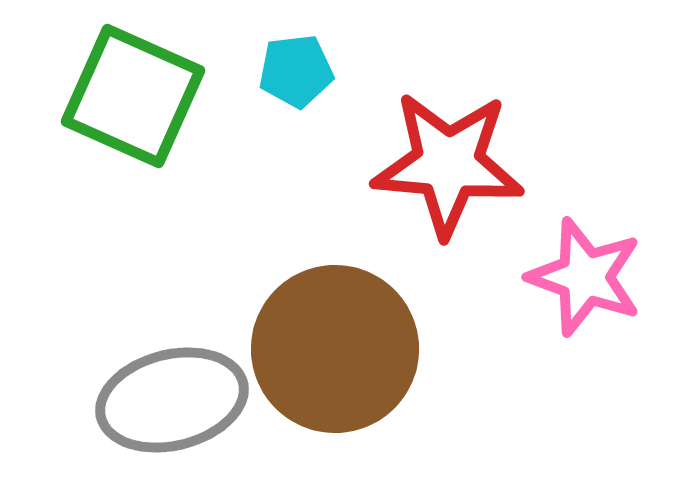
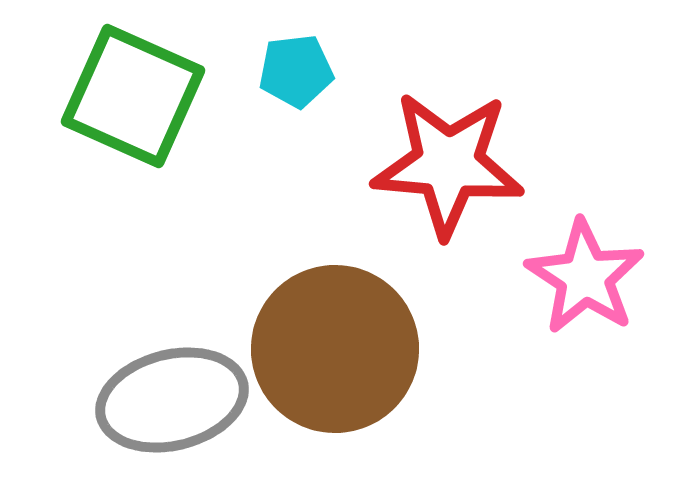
pink star: rotated 13 degrees clockwise
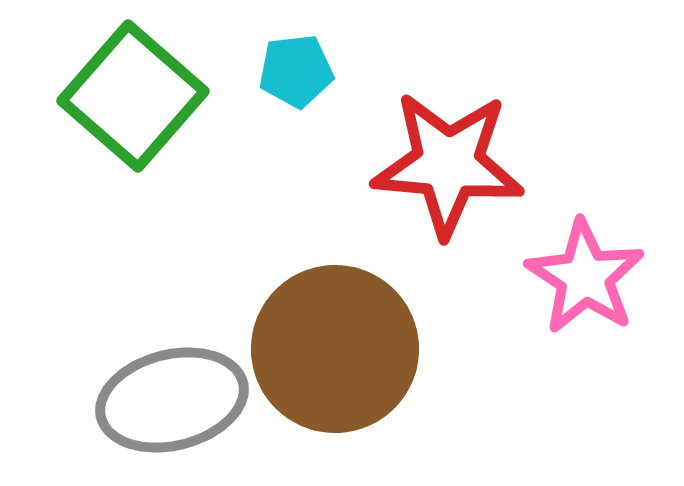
green square: rotated 17 degrees clockwise
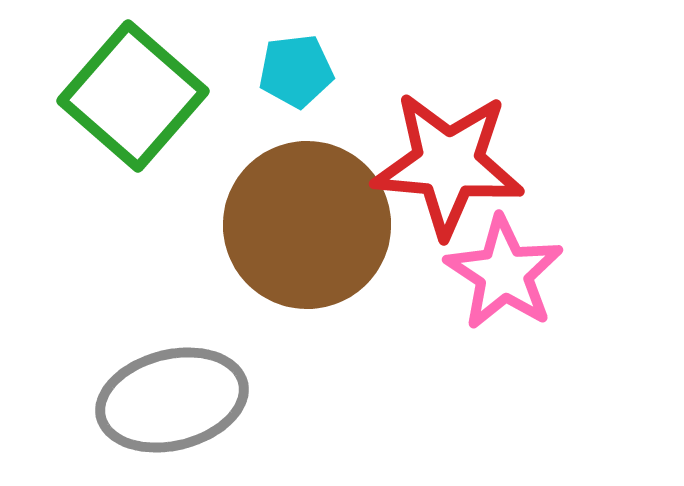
pink star: moved 81 px left, 4 px up
brown circle: moved 28 px left, 124 px up
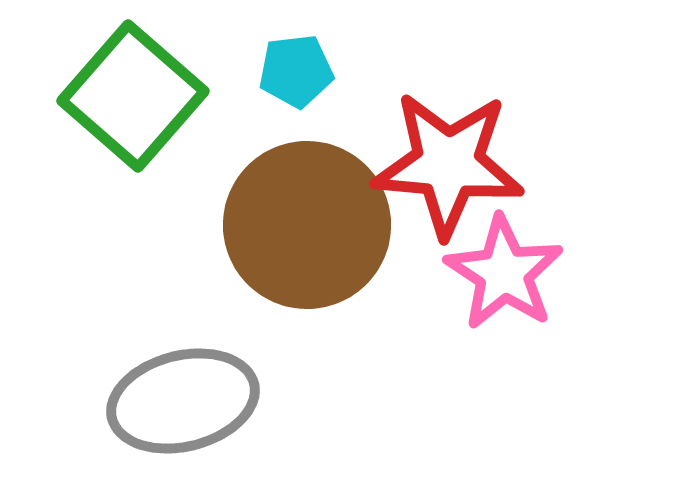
gray ellipse: moved 11 px right, 1 px down
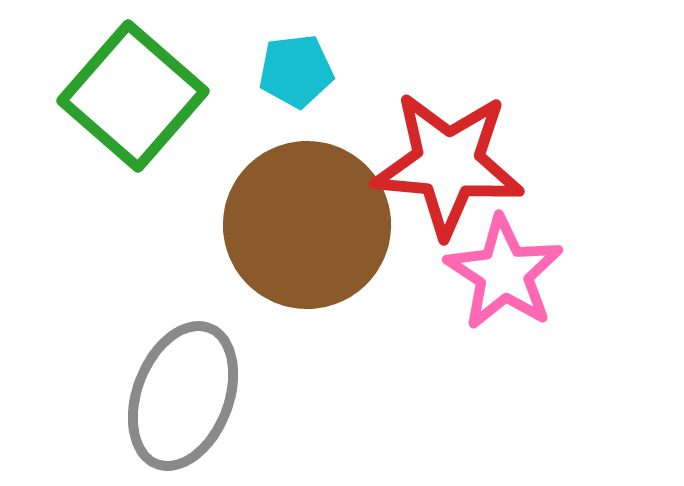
gray ellipse: moved 5 px up; rotated 55 degrees counterclockwise
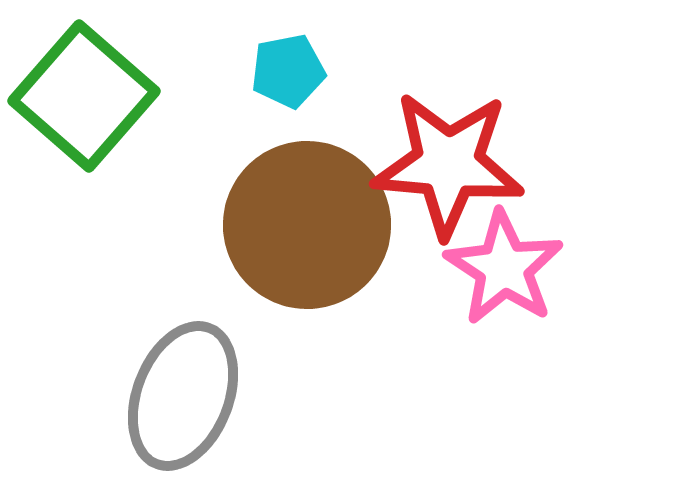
cyan pentagon: moved 8 px left; rotated 4 degrees counterclockwise
green square: moved 49 px left
pink star: moved 5 px up
